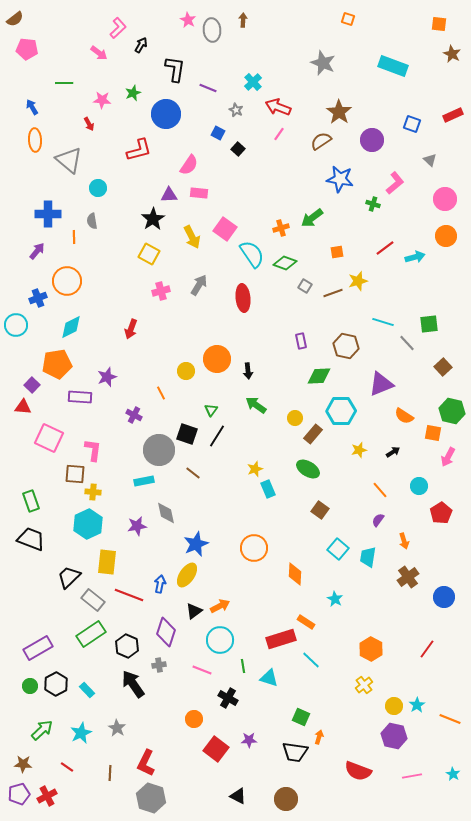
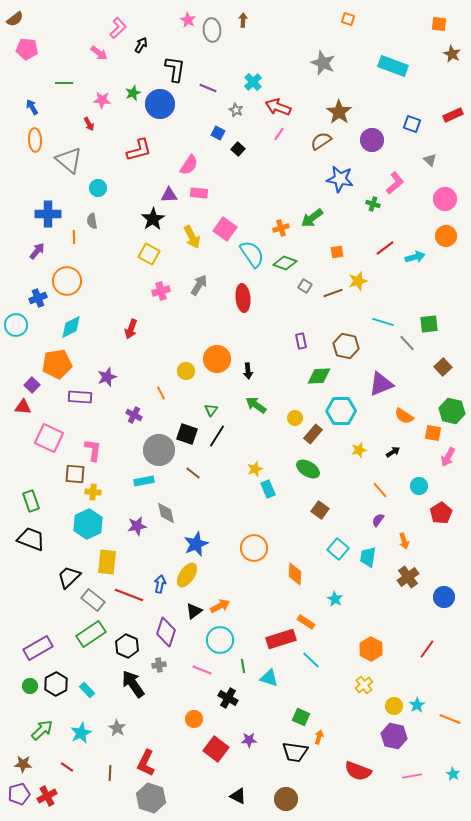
blue circle at (166, 114): moved 6 px left, 10 px up
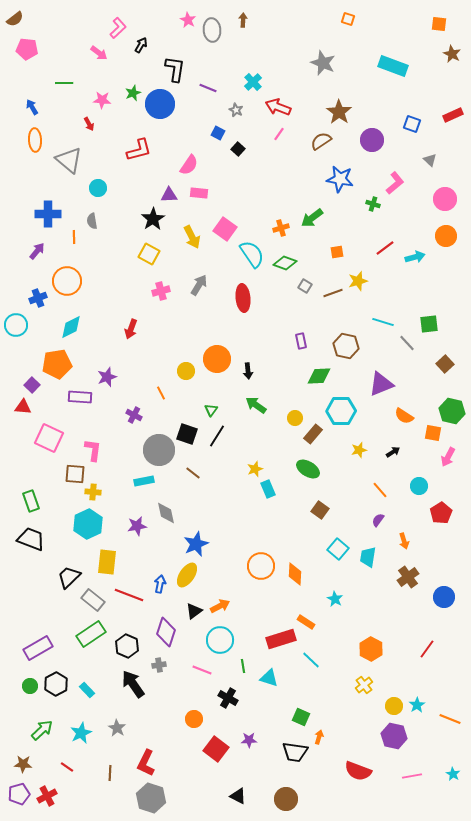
brown square at (443, 367): moved 2 px right, 3 px up
orange circle at (254, 548): moved 7 px right, 18 px down
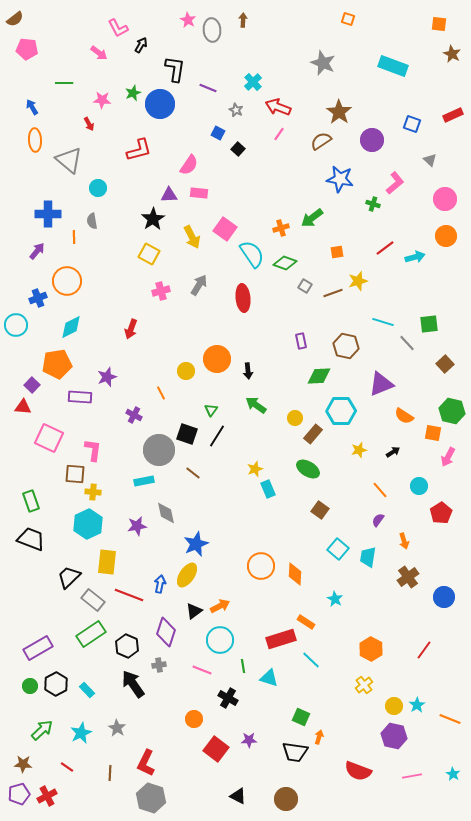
pink L-shape at (118, 28): rotated 105 degrees clockwise
red line at (427, 649): moved 3 px left, 1 px down
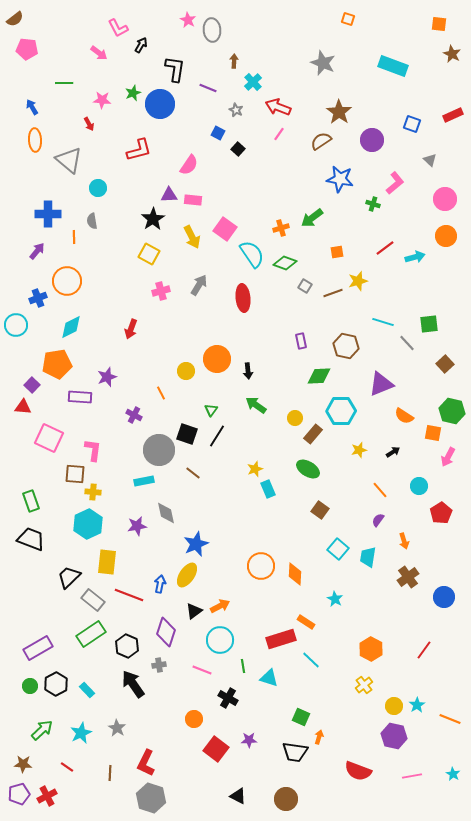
brown arrow at (243, 20): moved 9 px left, 41 px down
pink rectangle at (199, 193): moved 6 px left, 7 px down
